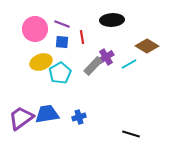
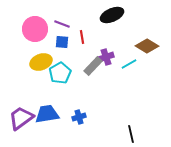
black ellipse: moved 5 px up; rotated 20 degrees counterclockwise
purple cross: rotated 14 degrees clockwise
black line: rotated 60 degrees clockwise
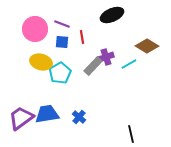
yellow ellipse: rotated 35 degrees clockwise
blue cross: rotated 32 degrees counterclockwise
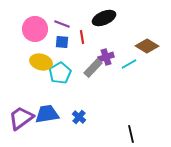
black ellipse: moved 8 px left, 3 px down
gray rectangle: moved 2 px down
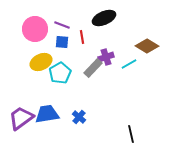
purple line: moved 1 px down
yellow ellipse: rotated 40 degrees counterclockwise
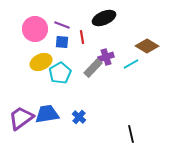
cyan line: moved 2 px right
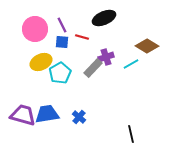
purple line: rotated 42 degrees clockwise
red line: rotated 64 degrees counterclockwise
purple trapezoid: moved 2 px right, 3 px up; rotated 52 degrees clockwise
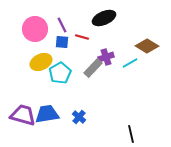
cyan line: moved 1 px left, 1 px up
